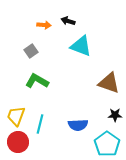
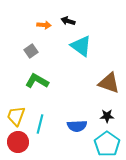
cyan triangle: rotated 15 degrees clockwise
black star: moved 8 px left, 1 px down
blue semicircle: moved 1 px left, 1 px down
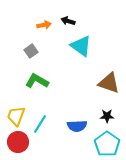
orange arrow: rotated 16 degrees counterclockwise
cyan line: rotated 18 degrees clockwise
